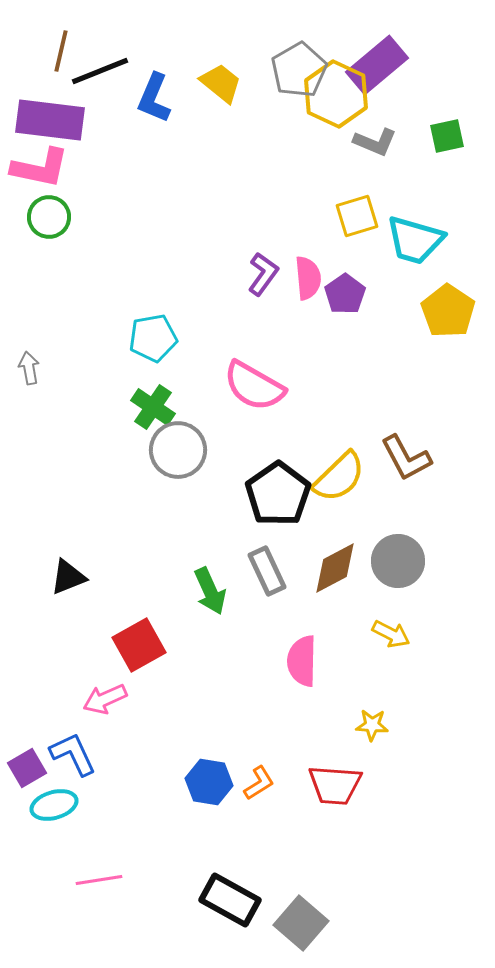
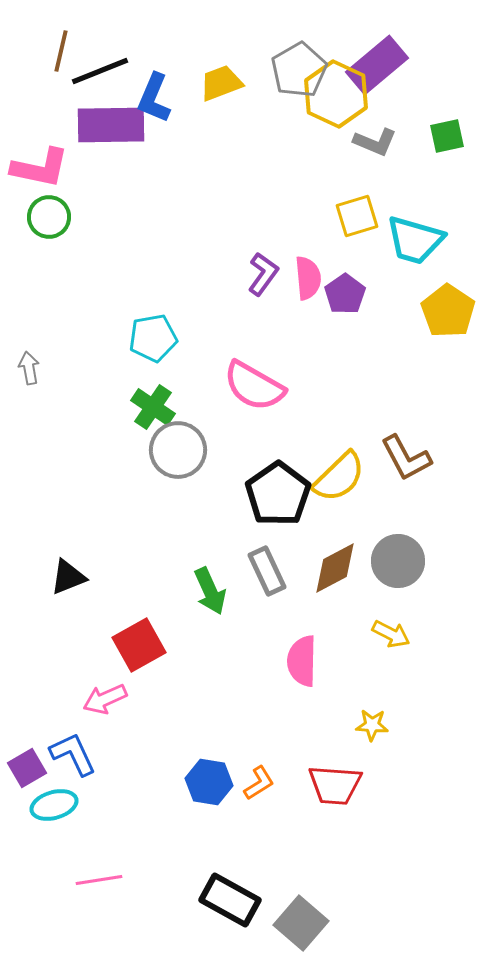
yellow trapezoid at (221, 83): rotated 60 degrees counterclockwise
purple rectangle at (50, 120): moved 61 px right, 5 px down; rotated 8 degrees counterclockwise
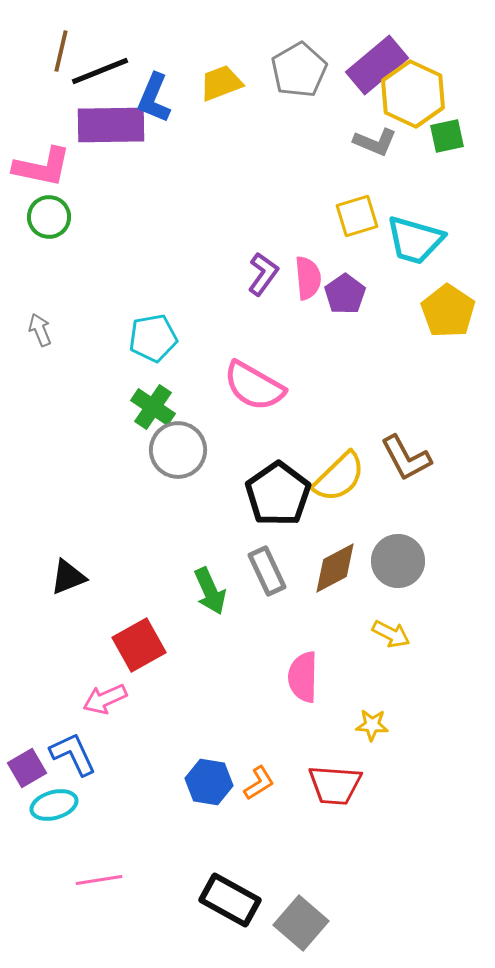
yellow hexagon at (336, 94): moved 77 px right
pink L-shape at (40, 168): moved 2 px right, 1 px up
gray arrow at (29, 368): moved 11 px right, 38 px up; rotated 12 degrees counterclockwise
pink semicircle at (302, 661): moved 1 px right, 16 px down
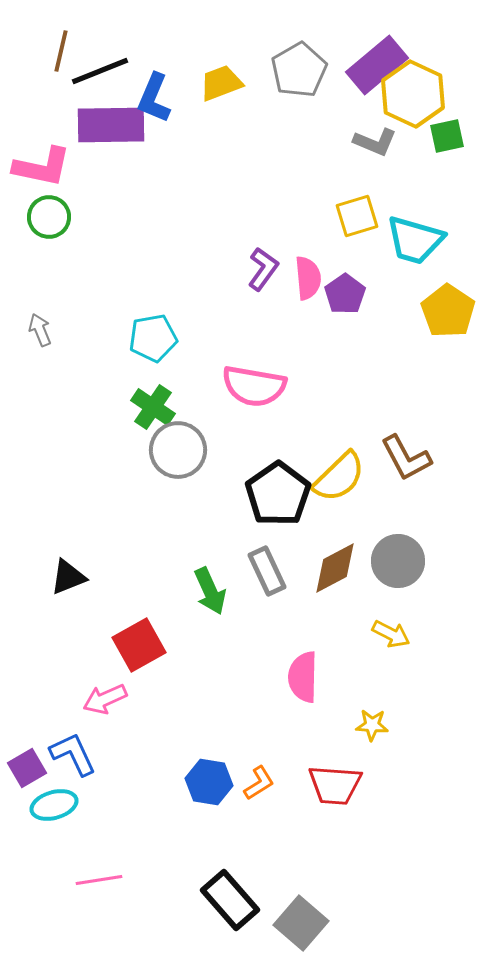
purple L-shape at (263, 274): moved 5 px up
pink semicircle at (254, 386): rotated 20 degrees counterclockwise
black rectangle at (230, 900): rotated 20 degrees clockwise
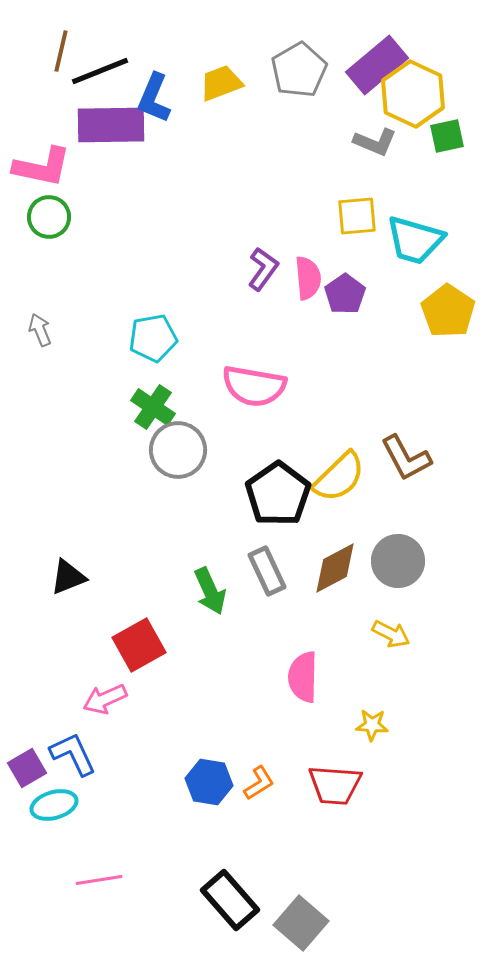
yellow square at (357, 216): rotated 12 degrees clockwise
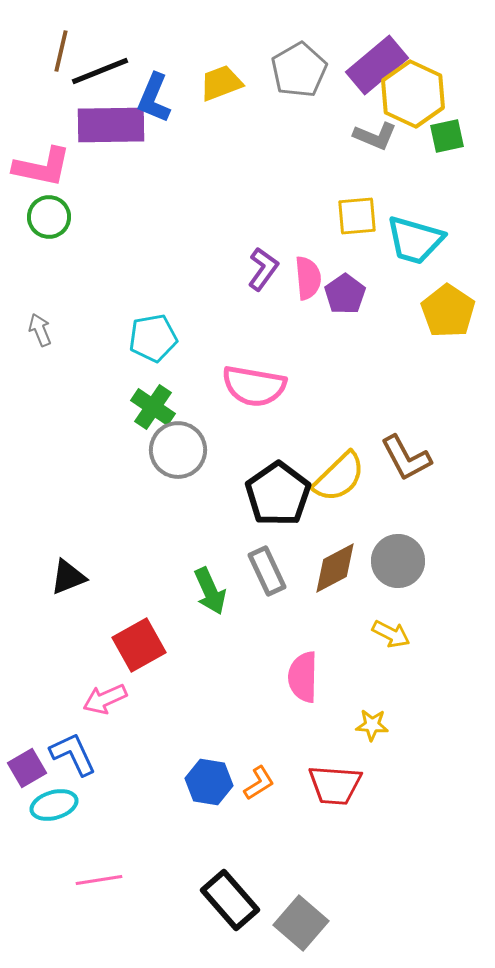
gray L-shape at (375, 142): moved 6 px up
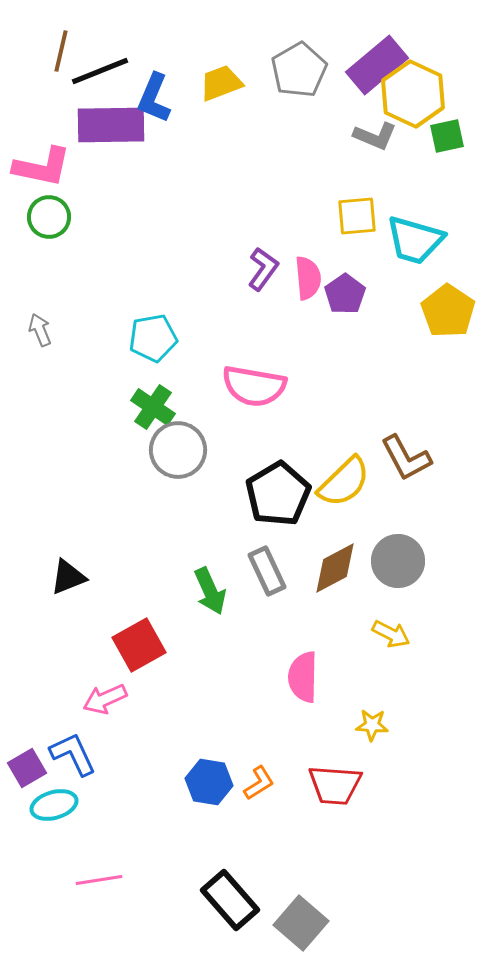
yellow semicircle at (339, 477): moved 5 px right, 5 px down
black pentagon at (278, 494): rotated 4 degrees clockwise
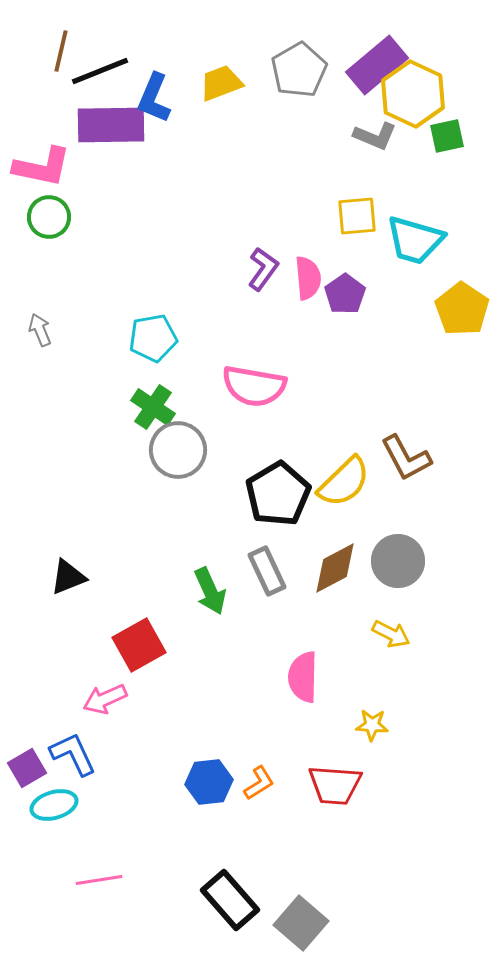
yellow pentagon at (448, 311): moved 14 px right, 2 px up
blue hexagon at (209, 782): rotated 15 degrees counterclockwise
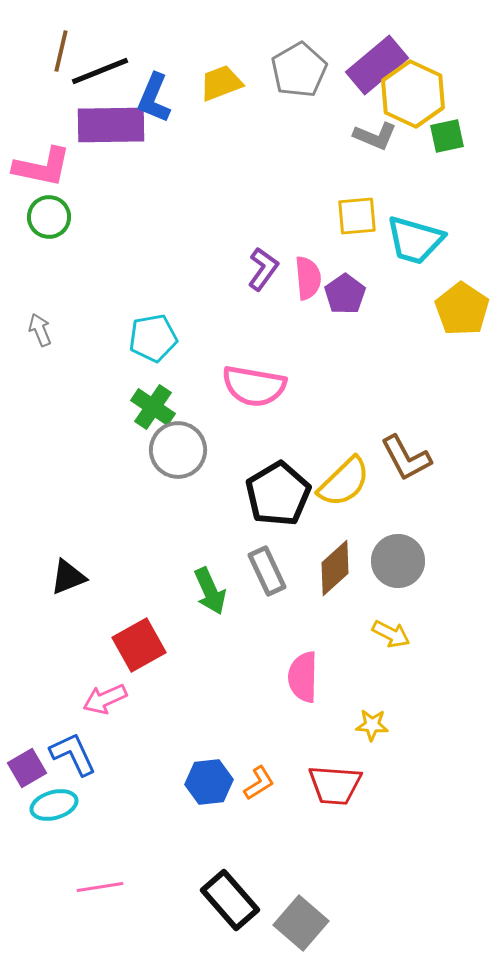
brown diamond at (335, 568): rotated 14 degrees counterclockwise
pink line at (99, 880): moved 1 px right, 7 px down
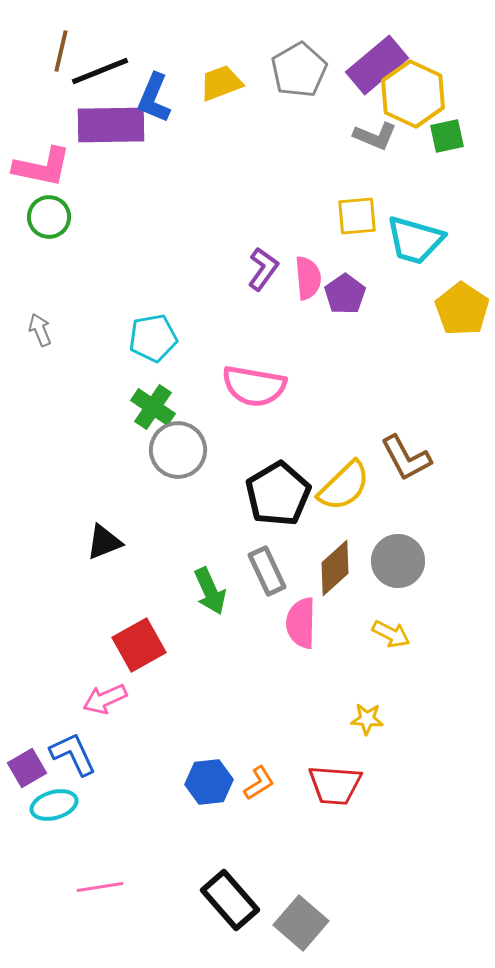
yellow semicircle at (344, 482): moved 4 px down
black triangle at (68, 577): moved 36 px right, 35 px up
pink semicircle at (303, 677): moved 2 px left, 54 px up
yellow star at (372, 725): moved 5 px left, 6 px up
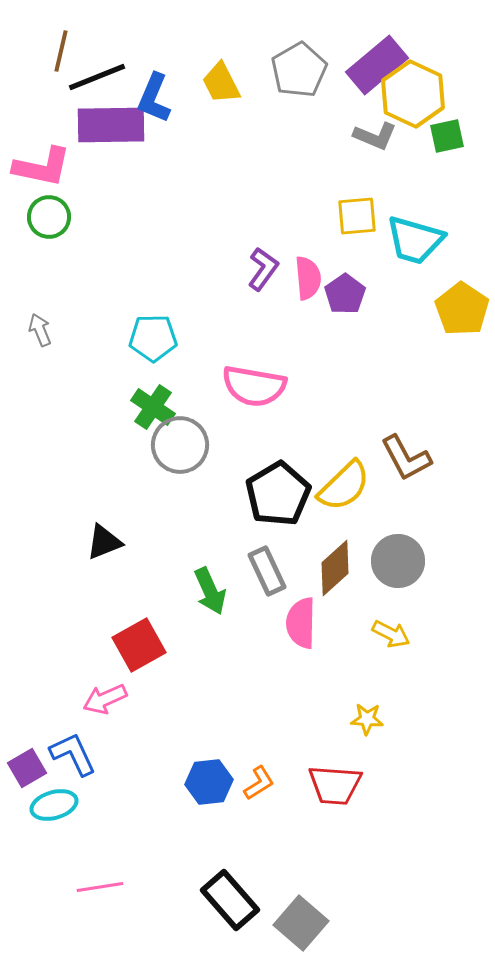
black line at (100, 71): moved 3 px left, 6 px down
yellow trapezoid at (221, 83): rotated 96 degrees counterclockwise
cyan pentagon at (153, 338): rotated 9 degrees clockwise
gray circle at (178, 450): moved 2 px right, 5 px up
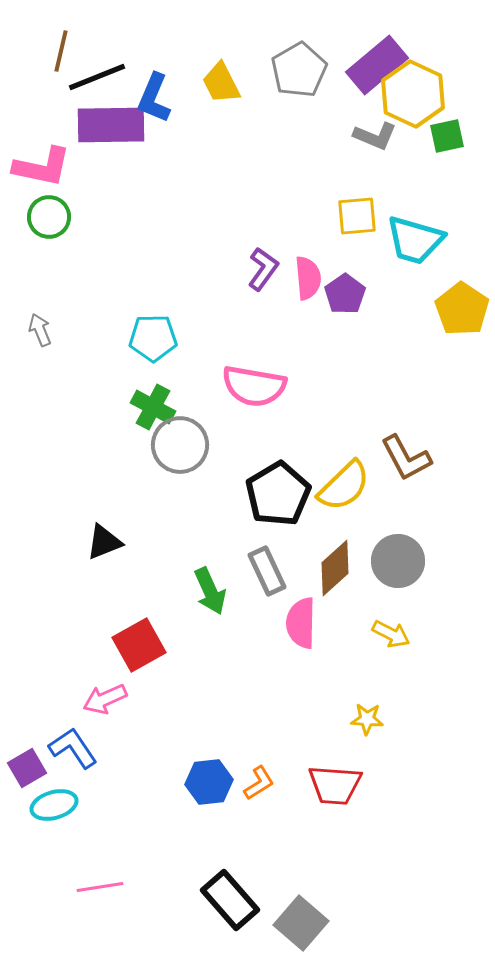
green cross at (153, 407): rotated 6 degrees counterclockwise
blue L-shape at (73, 754): moved 6 px up; rotated 9 degrees counterclockwise
